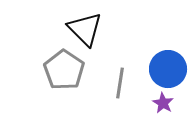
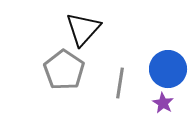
black triangle: moved 2 px left; rotated 27 degrees clockwise
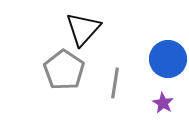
blue circle: moved 10 px up
gray line: moved 5 px left
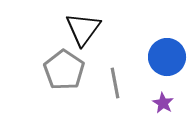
black triangle: rotated 6 degrees counterclockwise
blue circle: moved 1 px left, 2 px up
gray line: rotated 20 degrees counterclockwise
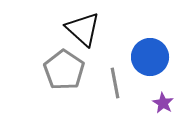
black triangle: rotated 24 degrees counterclockwise
blue circle: moved 17 px left
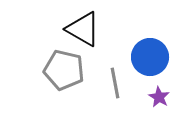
black triangle: rotated 12 degrees counterclockwise
gray pentagon: rotated 21 degrees counterclockwise
purple star: moved 4 px left, 6 px up
